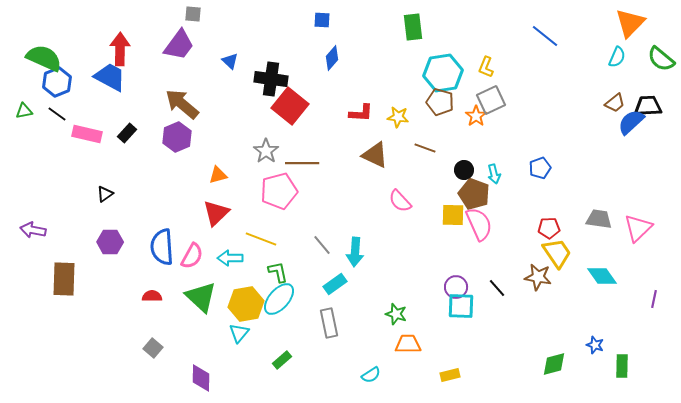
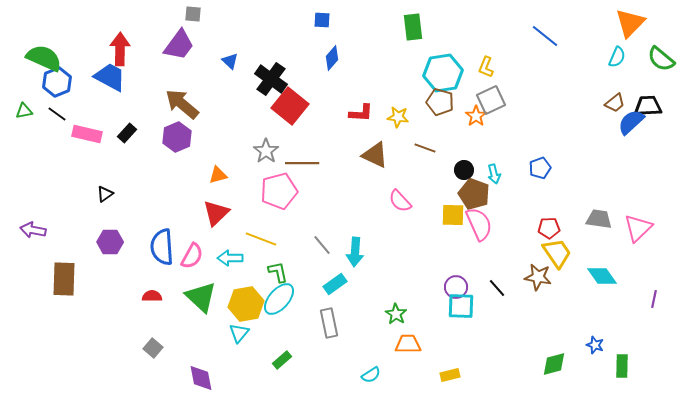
black cross at (271, 79): rotated 28 degrees clockwise
green star at (396, 314): rotated 15 degrees clockwise
purple diamond at (201, 378): rotated 12 degrees counterclockwise
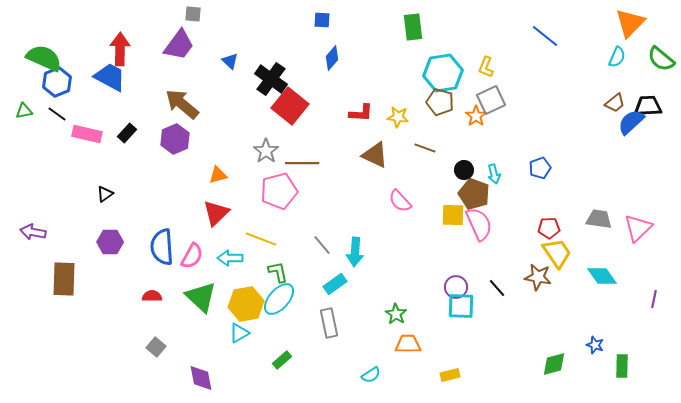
purple hexagon at (177, 137): moved 2 px left, 2 px down
purple arrow at (33, 230): moved 2 px down
cyan triangle at (239, 333): rotated 20 degrees clockwise
gray square at (153, 348): moved 3 px right, 1 px up
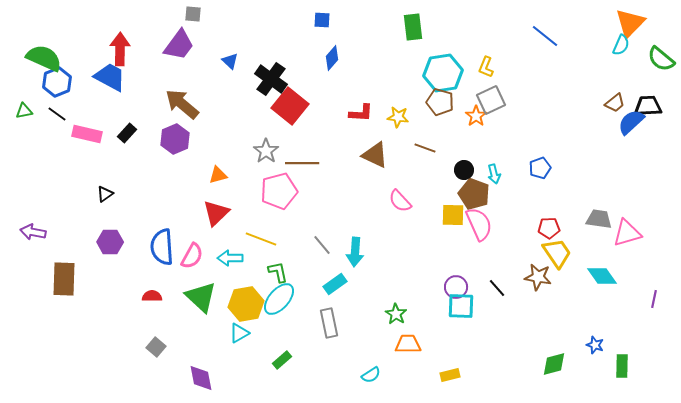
cyan semicircle at (617, 57): moved 4 px right, 12 px up
pink triangle at (638, 228): moved 11 px left, 5 px down; rotated 28 degrees clockwise
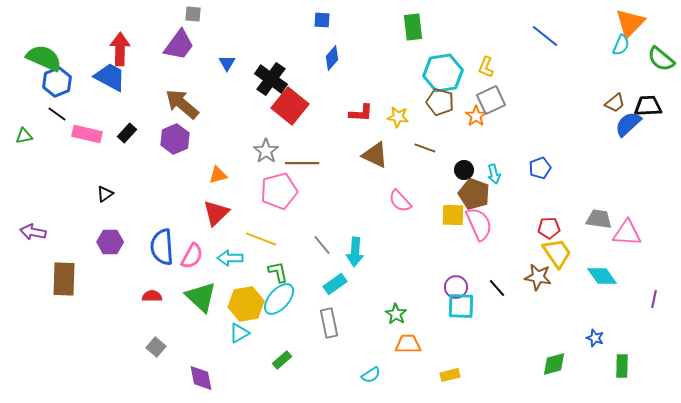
blue triangle at (230, 61): moved 3 px left, 2 px down; rotated 18 degrees clockwise
green triangle at (24, 111): moved 25 px down
blue semicircle at (631, 122): moved 3 px left, 2 px down
pink triangle at (627, 233): rotated 20 degrees clockwise
blue star at (595, 345): moved 7 px up
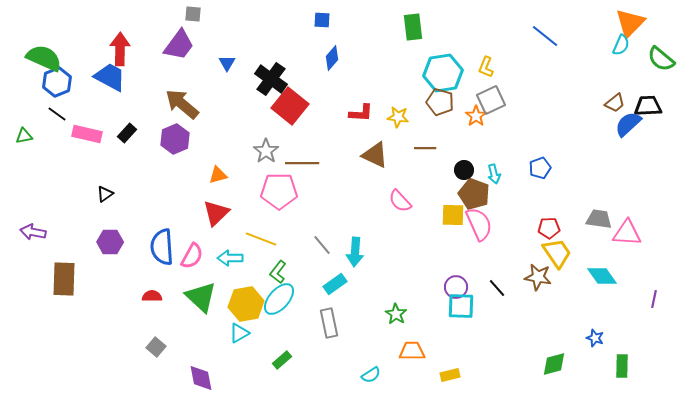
brown line at (425, 148): rotated 20 degrees counterclockwise
pink pentagon at (279, 191): rotated 15 degrees clockwise
green L-shape at (278, 272): rotated 130 degrees counterclockwise
orange trapezoid at (408, 344): moved 4 px right, 7 px down
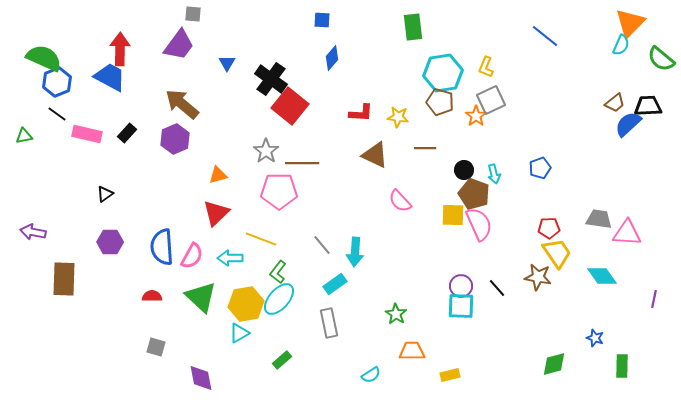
purple circle at (456, 287): moved 5 px right, 1 px up
gray square at (156, 347): rotated 24 degrees counterclockwise
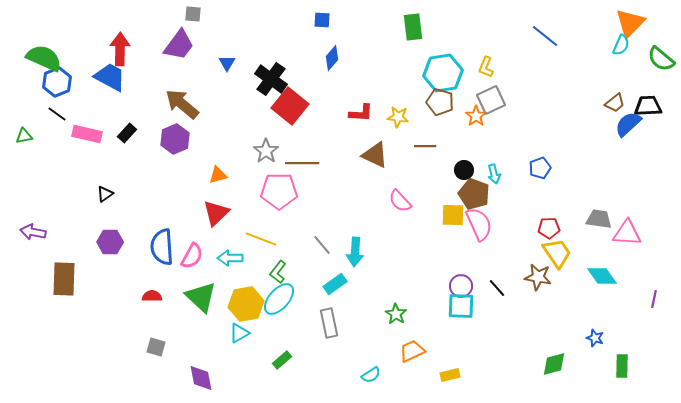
brown line at (425, 148): moved 2 px up
orange trapezoid at (412, 351): rotated 24 degrees counterclockwise
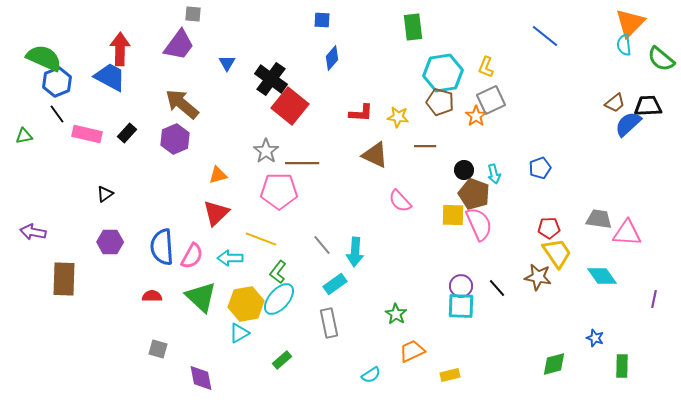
cyan semicircle at (621, 45): moved 3 px right; rotated 150 degrees clockwise
black line at (57, 114): rotated 18 degrees clockwise
gray square at (156, 347): moved 2 px right, 2 px down
